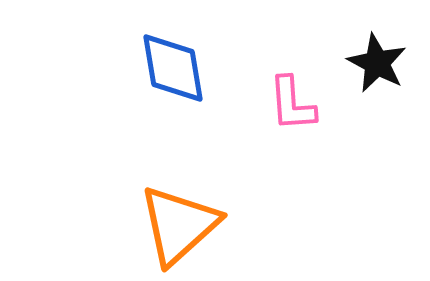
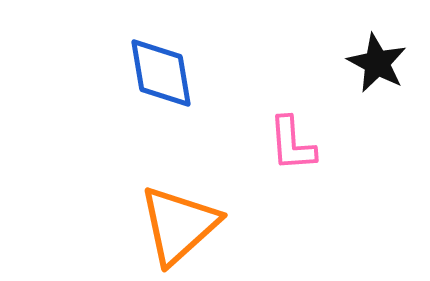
blue diamond: moved 12 px left, 5 px down
pink L-shape: moved 40 px down
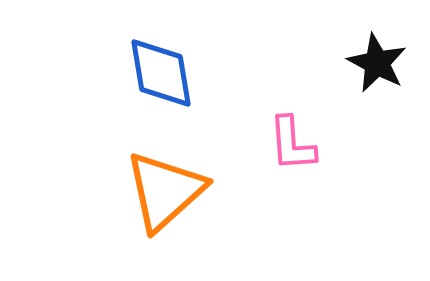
orange triangle: moved 14 px left, 34 px up
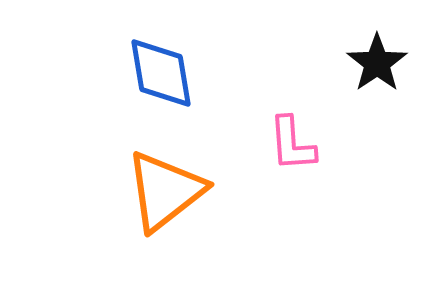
black star: rotated 10 degrees clockwise
orange triangle: rotated 4 degrees clockwise
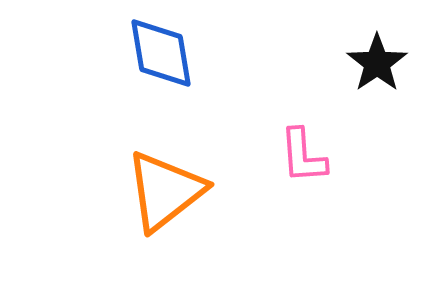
blue diamond: moved 20 px up
pink L-shape: moved 11 px right, 12 px down
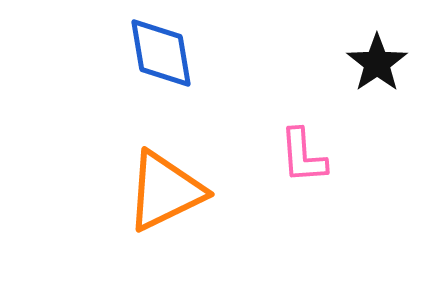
orange triangle: rotated 12 degrees clockwise
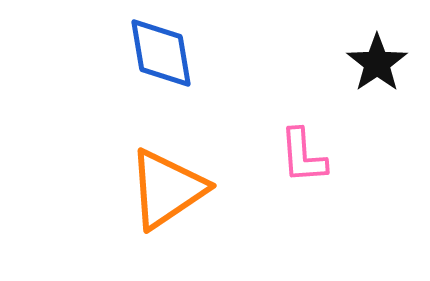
orange triangle: moved 2 px right, 2 px up; rotated 8 degrees counterclockwise
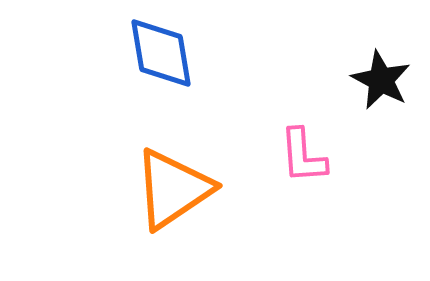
black star: moved 4 px right, 17 px down; rotated 10 degrees counterclockwise
orange triangle: moved 6 px right
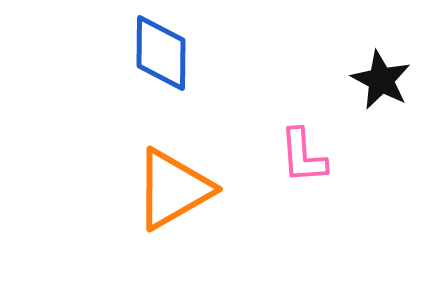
blue diamond: rotated 10 degrees clockwise
orange triangle: rotated 4 degrees clockwise
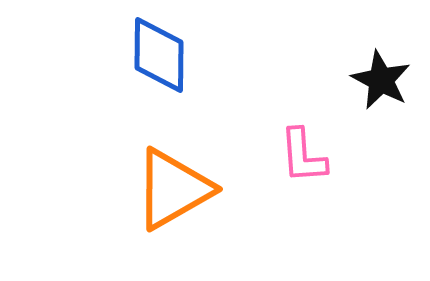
blue diamond: moved 2 px left, 2 px down
